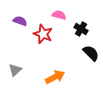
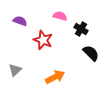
pink semicircle: moved 1 px right, 1 px down
red star: moved 6 px down
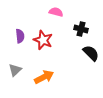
pink semicircle: moved 4 px left, 4 px up
purple semicircle: moved 15 px down; rotated 64 degrees clockwise
black cross: rotated 16 degrees counterclockwise
orange arrow: moved 11 px left
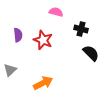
purple semicircle: moved 2 px left, 1 px up
gray triangle: moved 5 px left
orange arrow: moved 1 px left, 6 px down
